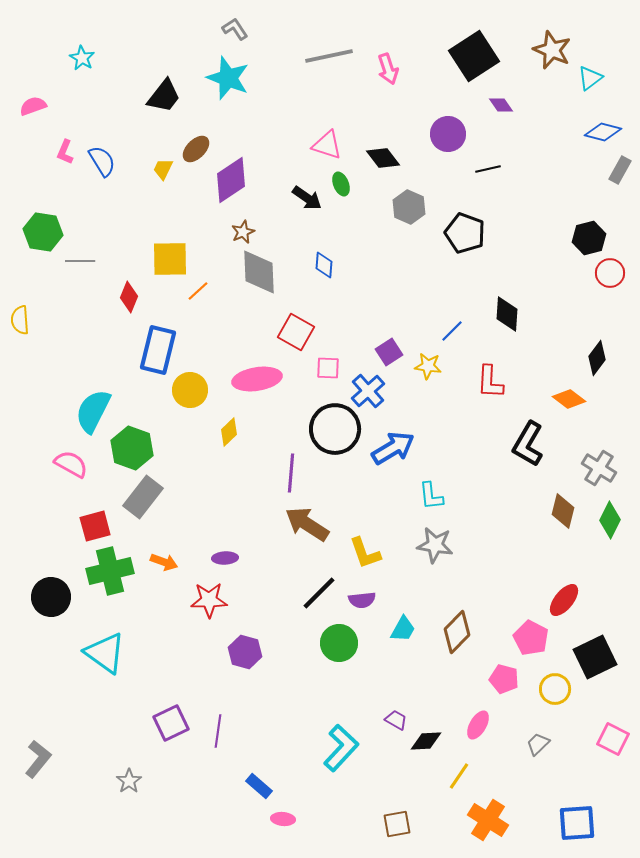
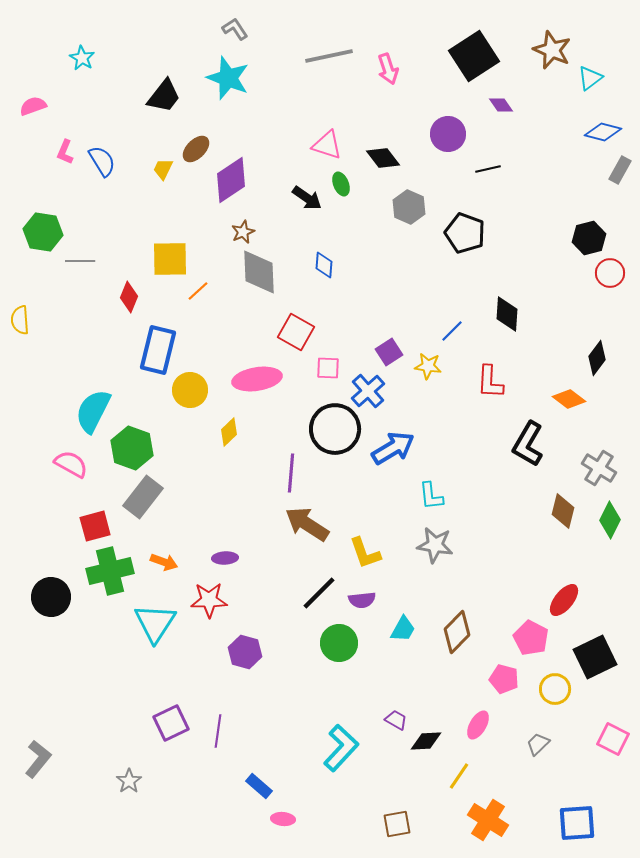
cyan triangle at (105, 653): moved 50 px right, 30 px up; rotated 27 degrees clockwise
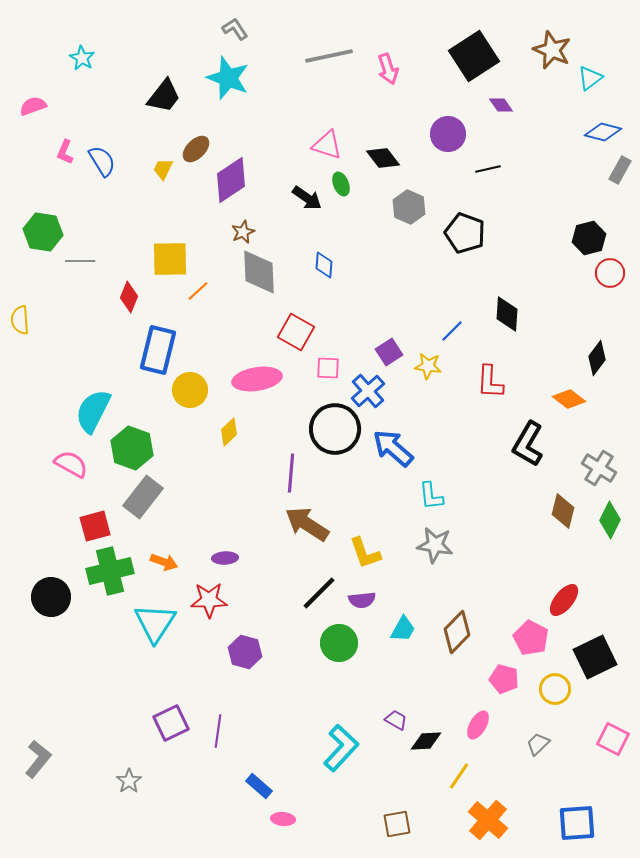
blue arrow at (393, 448): rotated 108 degrees counterclockwise
orange cross at (488, 820): rotated 9 degrees clockwise
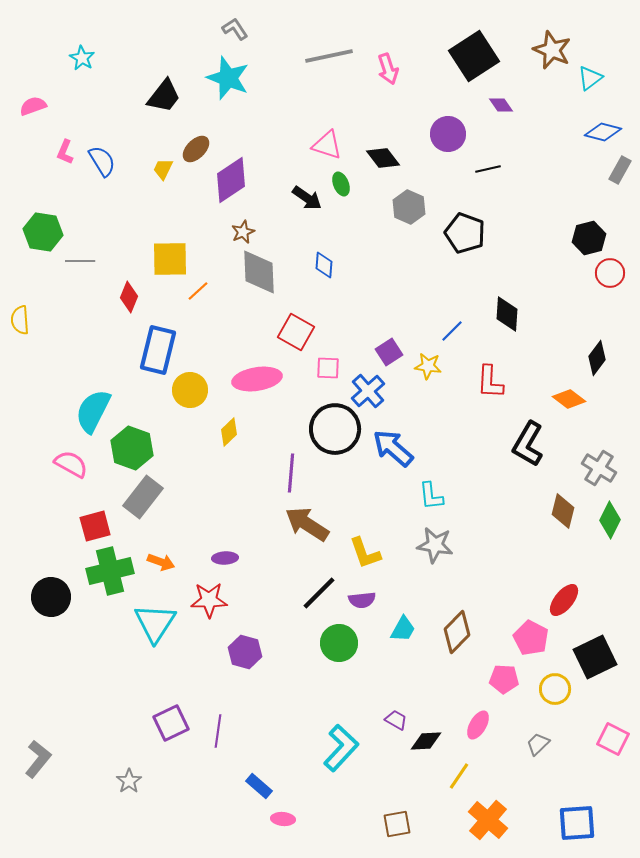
orange arrow at (164, 562): moved 3 px left
pink pentagon at (504, 679): rotated 12 degrees counterclockwise
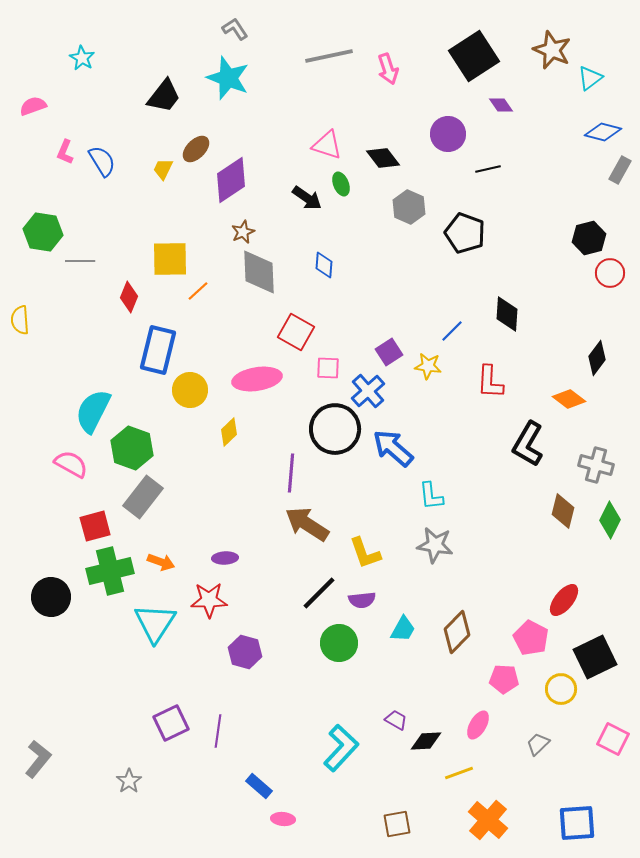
gray cross at (599, 468): moved 3 px left, 3 px up; rotated 16 degrees counterclockwise
yellow circle at (555, 689): moved 6 px right
yellow line at (459, 776): moved 3 px up; rotated 36 degrees clockwise
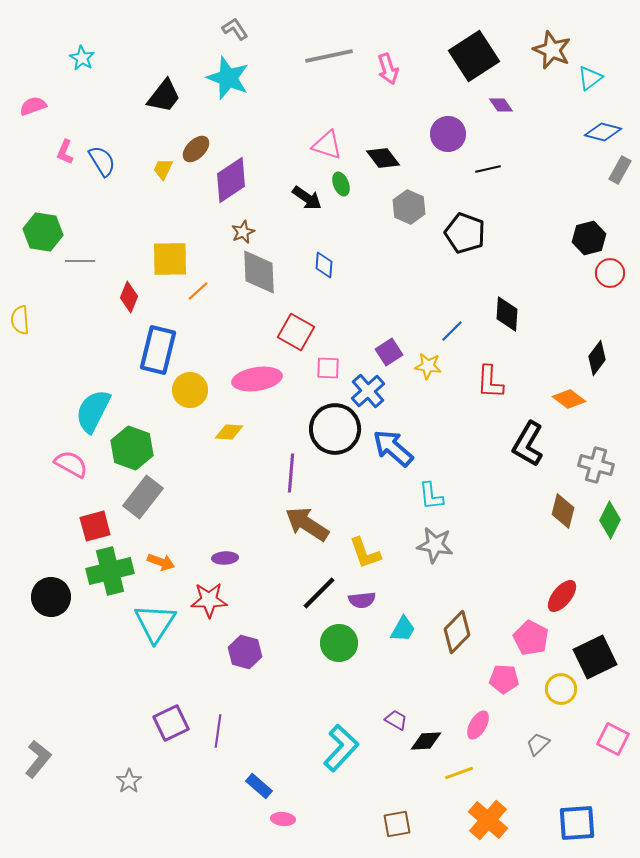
yellow diamond at (229, 432): rotated 48 degrees clockwise
red ellipse at (564, 600): moved 2 px left, 4 px up
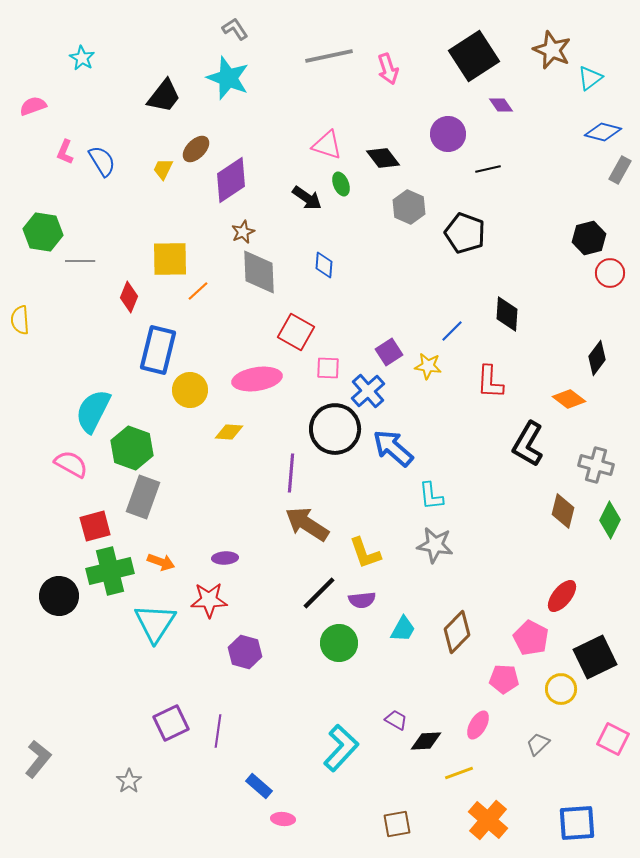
gray rectangle at (143, 497): rotated 18 degrees counterclockwise
black circle at (51, 597): moved 8 px right, 1 px up
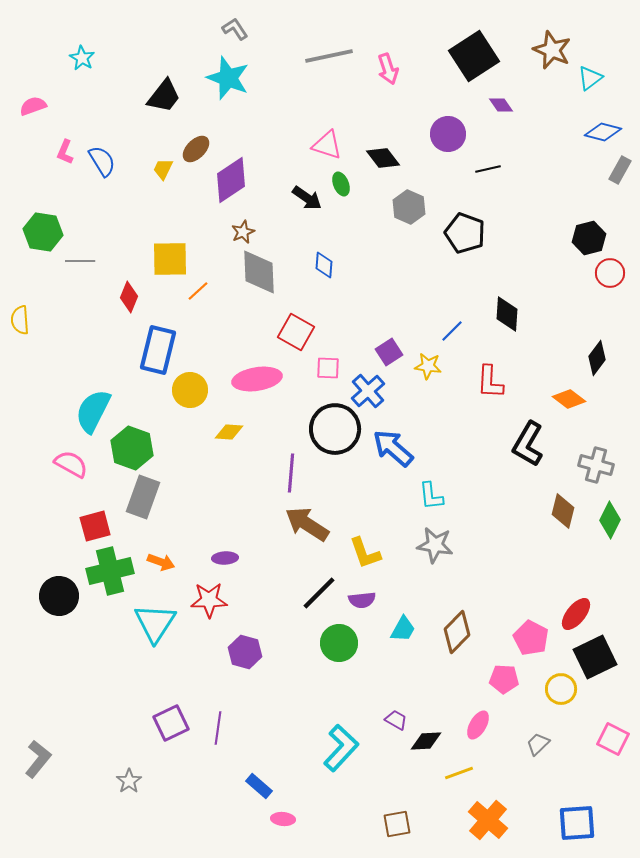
red ellipse at (562, 596): moved 14 px right, 18 px down
purple line at (218, 731): moved 3 px up
